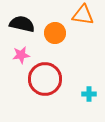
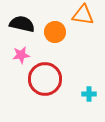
orange circle: moved 1 px up
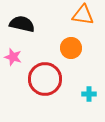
orange circle: moved 16 px right, 16 px down
pink star: moved 8 px left, 2 px down; rotated 24 degrees clockwise
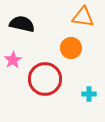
orange triangle: moved 2 px down
pink star: moved 3 px down; rotated 24 degrees clockwise
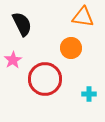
black semicircle: rotated 50 degrees clockwise
